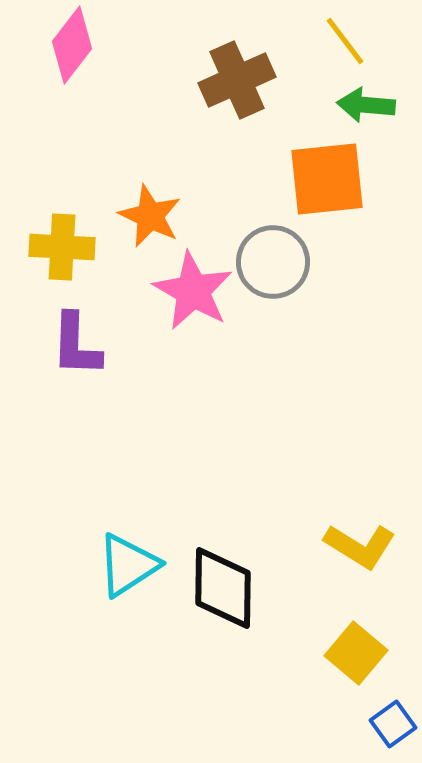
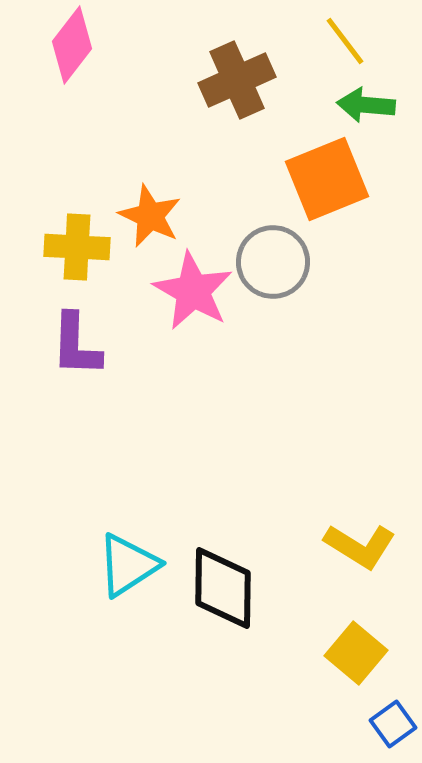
orange square: rotated 16 degrees counterclockwise
yellow cross: moved 15 px right
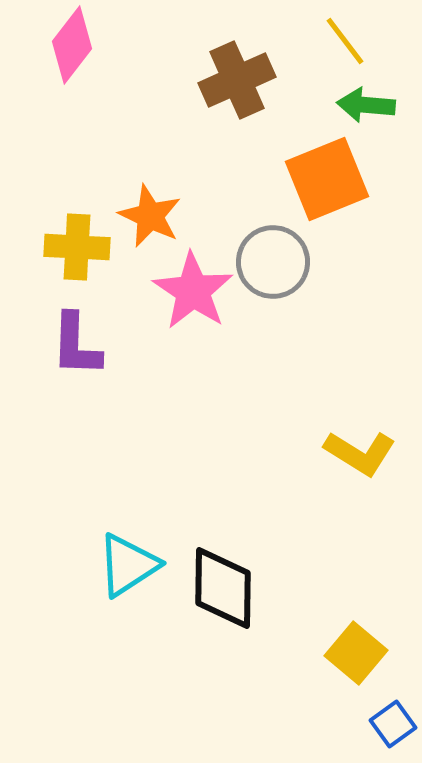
pink star: rotated 4 degrees clockwise
yellow L-shape: moved 93 px up
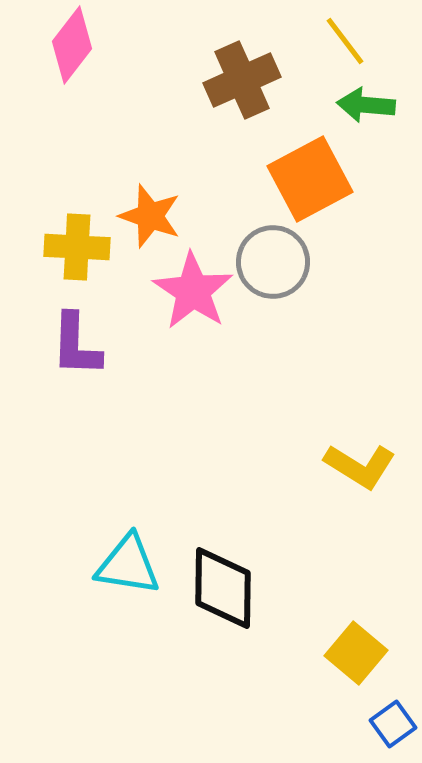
brown cross: moved 5 px right
orange square: moved 17 px left; rotated 6 degrees counterclockwise
orange star: rotated 6 degrees counterclockwise
yellow L-shape: moved 13 px down
cyan triangle: rotated 42 degrees clockwise
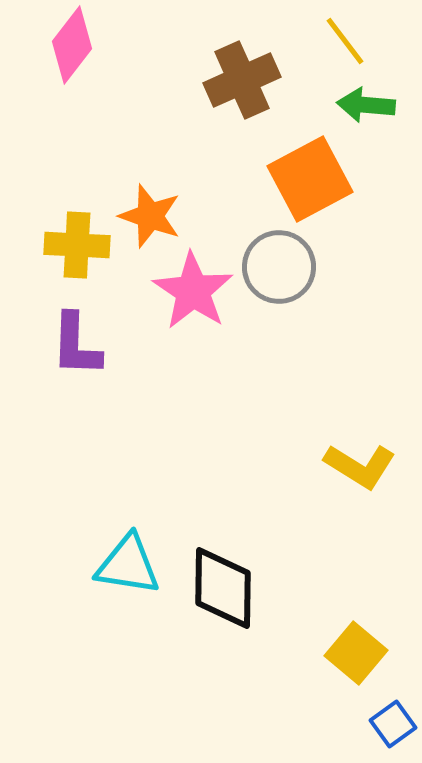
yellow cross: moved 2 px up
gray circle: moved 6 px right, 5 px down
